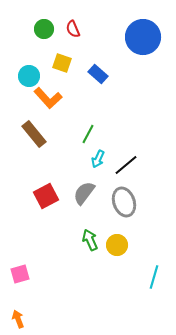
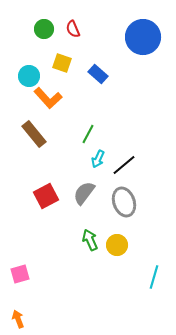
black line: moved 2 px left
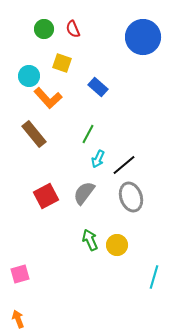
blue rectangle: moved 13 px down
gray ellipse: moved 7 px right, 5 px up
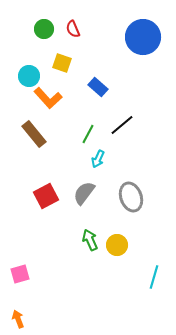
black line: moved 2 px left, 40 px up
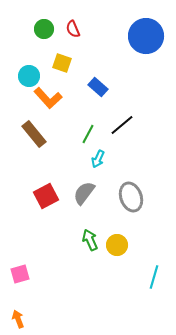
blue circle: moved 3 px right, 1 px up
